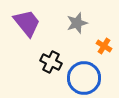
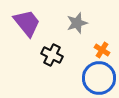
orange cross: moved 2 px left, 4 px down
black cross: moved 1 px right, 7 px up
blue circle: moved 15 px right
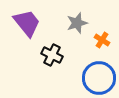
orange cross: moved 10 px up
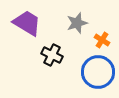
purple trapezoid: rotated 20 degrees counterclockwise
blue circle: moved 1 px left, 6 px up
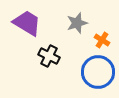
black cross: moved 3 px left, 1 px down
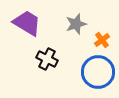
gray star: moved 1 px left, 1 px down
orange cross: rotated 21 degrees clockwise
black cross: moved 2 px left, 3 px down
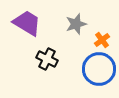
blue circle: moved 1 px right, 3 px up
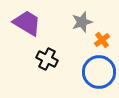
gray star: moved 6 px right, 2 px up
blue circle: moved 3 px down
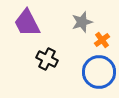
purple trapezoid: rotated 148 degrees counterclockwise
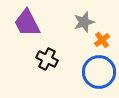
gray star: moved 2 px right
